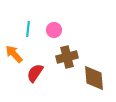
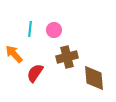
cyan line: moved 2 px right
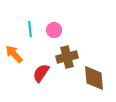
cyan line: rotated 14 degrees counterclockwise
red semicircle: moved 6 px right
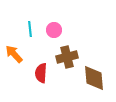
red semicircle: rotated 30 degrees counterclockwise
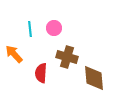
pink circle: moved 2 px up
brown cross: rotated 30 degrees clockwise
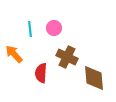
brown cross: rotated 10 degrees clockwise
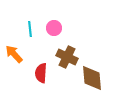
brown diamond: moved 2 px left
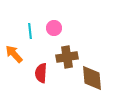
cyan line: moved 2 px down
brown cross: rotated 35 degrees counterclockwise
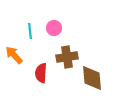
orange arrow: moved 1 px down
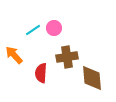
cyan line: moved 3 px right, 1 px up; rotated 63 degrees clockwise
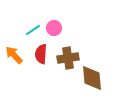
brown cross: moved 1 px right, 1 px down
red semicircle: moved 19 px up
